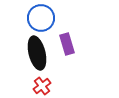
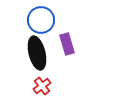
blue circle: moved 2 px down
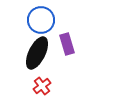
black ellipse: rotated 40 degrees clockwise
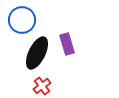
blue circle: moved 19 px left
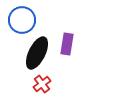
purple rectangle: rotated 25 degrees clockwise
red cross: moved 2 px up
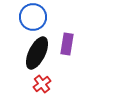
blue circle: moved 11 px right, 3 px up
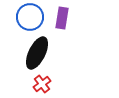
blue circle: moved 3 px left
purple rectangle: moved 5 px left, 26 px up
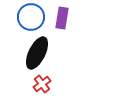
blue circle: moved 1 px right
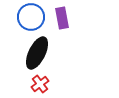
purple rectangle: rotated 20 degrees counterclockwise
red cross: moved 2 px left
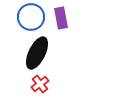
purple rectangle: moved 1 px left
